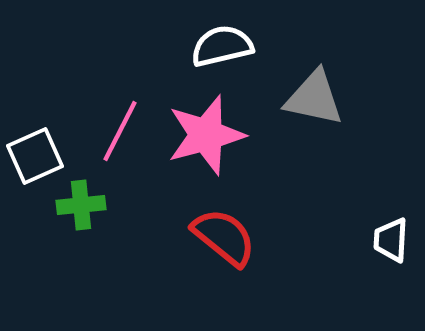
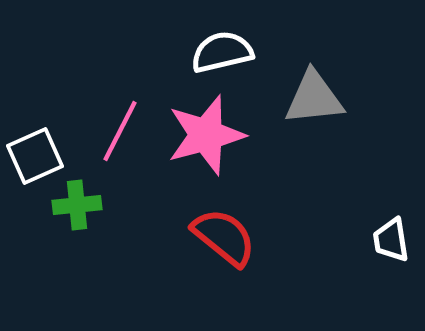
white semicircle: moved 6 px down
gray triangle: rotated 18 degrees counterclockwise
green cross: moved 4 px left
white trapezoid: rotated 12 degrees counterclockwise
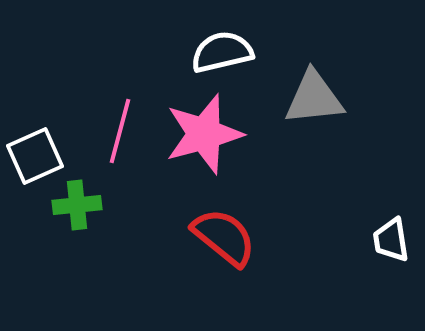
pink line: rotated 12 degrees counterclockwise
pink star: moved 2 px left, 1 px up
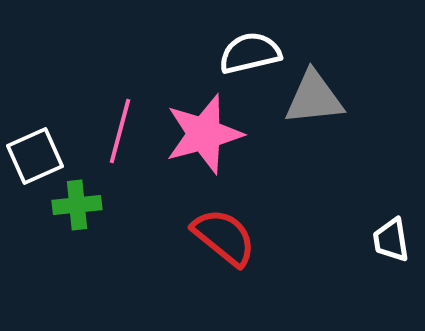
white semicircle: moved 28 px right, 1 px down
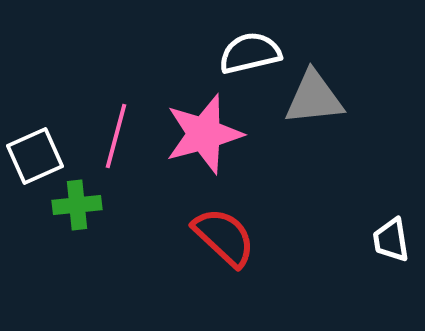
pink line: moved 4 px left, 5 px down
red semicircle: rotated 4 degrees clockwise
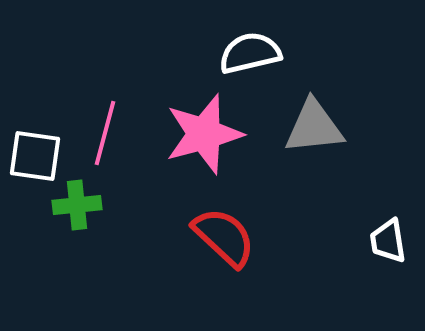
gray triangle: moved 29 px down
pink line: moved 11 px left, 3 px up
white square: rotated 32 degrees clockwise
white trapezoid: moved 3 px left, 1 px down
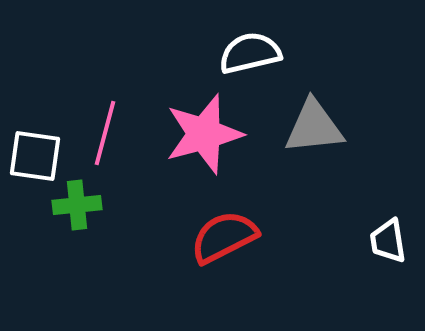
red semicircle: rotated 70 degrees counterclockwise
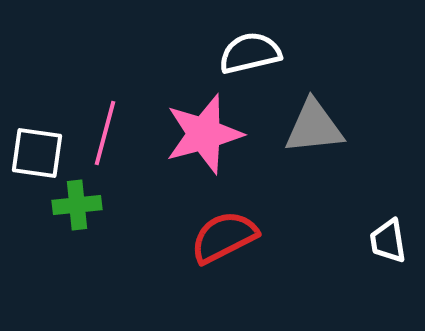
white square: moved 2 px right, 3 px up
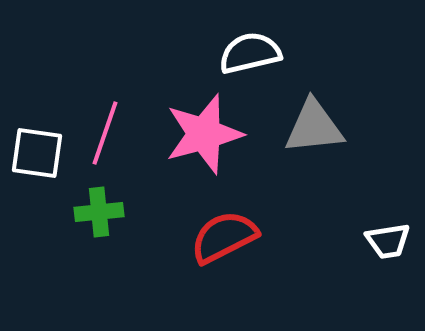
pink line: rotated 4 degrees clockwise
green cross: moved 22 px right, 7 px down
white trapezoid: rotated 90 degrees counterclockwise
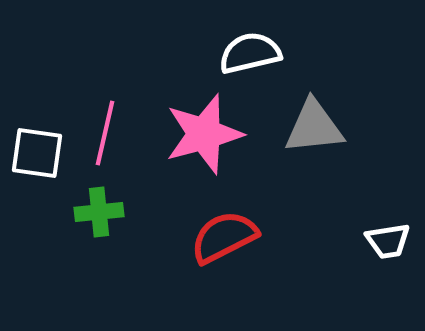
pink line: rotated 6 degrees counterclockwise
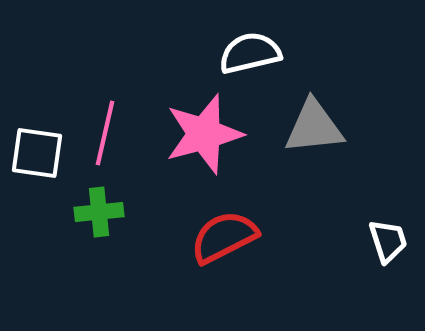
white trapezoid: rotated 99 degrees counterclockwise
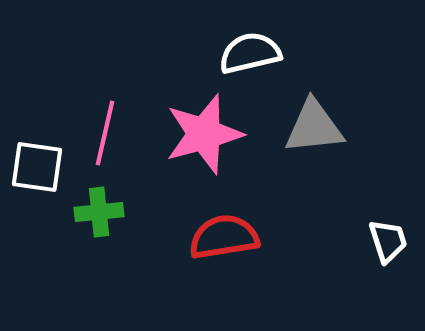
white square: moved 14 px down
red semicircle: rotated 18 degrees clockwise
